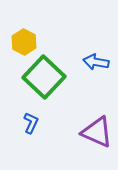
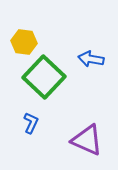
yellow hexagon: rotated 20 degrees counterclockwise
blue arrow: moved 5 px left, 3 px up
purple triangle: moved 10 px left, 8 px down
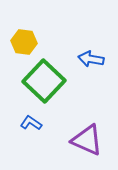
green square: moved 4 px down
blue L-shape: rotated 80 degrees counterclockwise
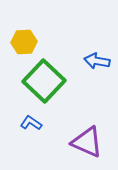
yellow hexagon: rotated 10 degrees counterclockwise
blue arrow: moved 6 px right, 2 px down
purple triangle: moved 2 px down
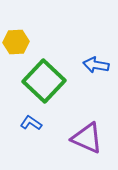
yellow hexagon: moved 8 px left
blue arrow: moved 1 px left, 4 px down
purple triangle: moved 4 px up
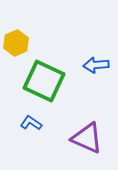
yellow hexagon: moved 1 px down; rotated 20 degrees counterclockwise
blue arrow: rotated 15 degrees counterclockwise
green square: rotated 18 degrees counterclockwise
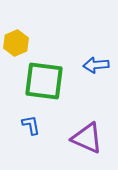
green square: rotated 18 degrees counterclockwise
blue L-shape: moved 2 px down; rotated 45 degrees clockwise
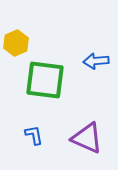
blue arrow: moved 4 px up
green square: moved 1 px right, 1 px up
blue L-shape: moved 3 px right, 10 px down
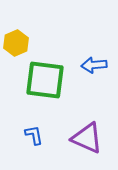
blue arrow: moved 2 px left, 4 px down
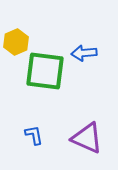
yellow hexagon: moved 1 px up
blue arrow: moved 10 px left, 12 px up
green square: moved 9 px up
